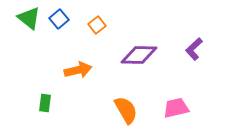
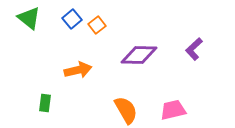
blue square: moved 13 px right
pink trapezoid: moved 3 px left, 2 px down
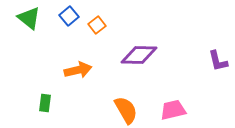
blue square: moved 3 px left, 3 px up
purple L-shape: moved 24 px right, 12 px down; rotated 60 degrees counterclockwise
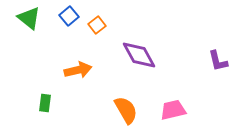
purple diamond: rotated 60 degrees clockwise
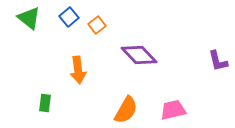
blue square: moved 1 px down
purple diamond: rotated 15 degrees counterclockwise
orange arrow: rotated 96 degrees clockwise
orange semicircle: rotated 60 degrees clockwise
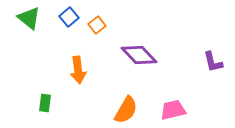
purple L-shape: moved 5 px left, 1 px down
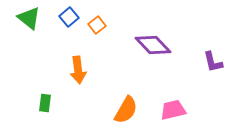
purple diamond: moved 14 px right, 10 px up
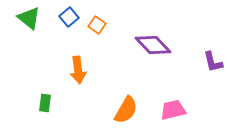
orange square: rotated 18 degrees counterclockwise
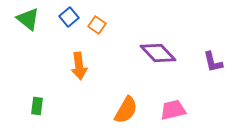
green triangle: moved 1 px left, 1 px down
purple diamond: moved 5 px right, 8 px down
orange arrow: moved 1 px right, 4 px up
green rectangle: moved 8 px left, 3 px down
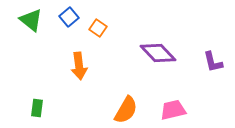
green triangle: moved 3 px right, 1 px down
orange square: moved 1 px right, 3 px down
green rectangle: moved 2 px down
